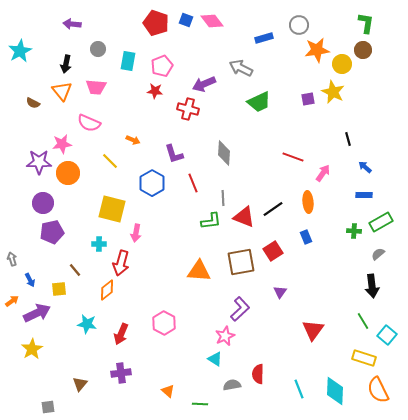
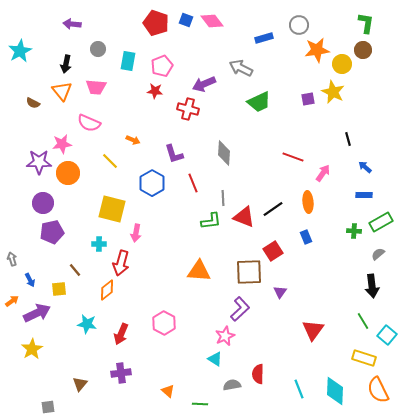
brown square at (241, 262): moved 8 px right, 10 px down; rotated 8 degrees clockwise
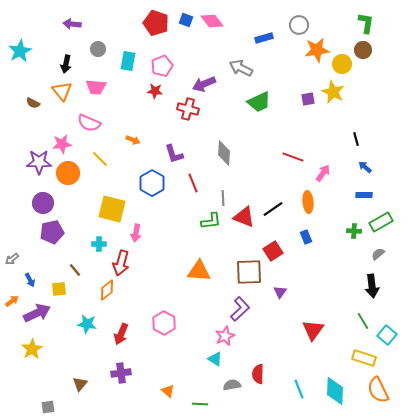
black line at (348, 139): moved 8 px right
yellow line at (110, 161): moved 10 px left, 2 px up
gray arrow at (12, 259): rotated 112 degrees counterclockwise
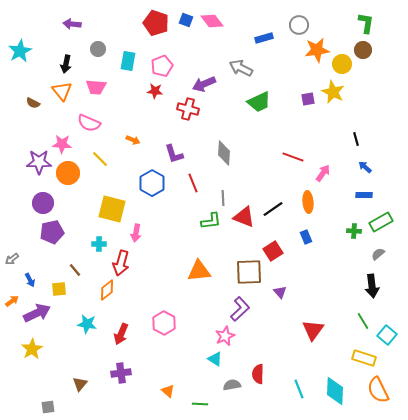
pink star at (62, 144): rotated 12 degrees clockwise
orange triangle at (199, 271): rotated 10 degrees counterclockwise
purple triangle at (280, 292): rotated 16 degrees counterclockwise
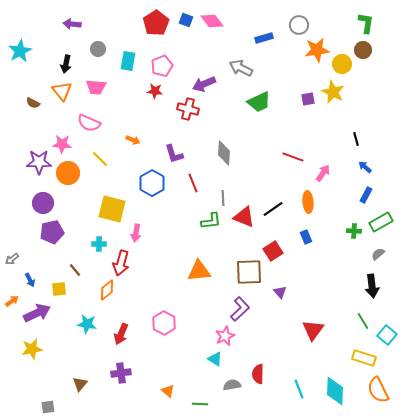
red pentagon at (156, 23): rotated 20 degrees clockwise
blue rectangle at (364, 195): moved 2 px right; rotated 63 degrees counterclockwise
yellow star at (32, 349): rotated 20 degrees clockwise
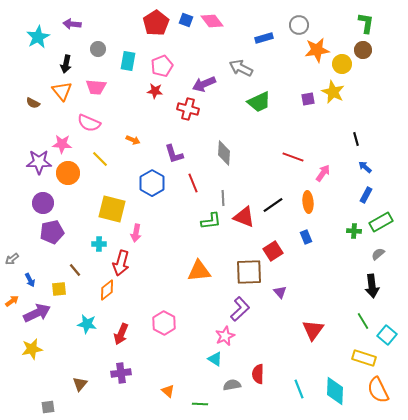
cyan star at (20, 51): moved 18 px right, 14 px up
black line at (273, 209): moved 4 px up
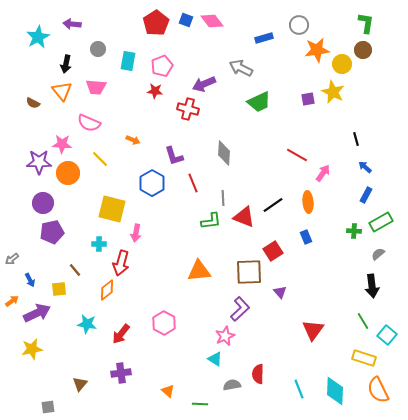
purple L-shape at (174, 154): moved 2 px down
red line at (293, 157): moved 4 px right, 2 px up; rotated 10 degrees clockwise
red arrow at (121, 334): rotated 15 degrees clockwise
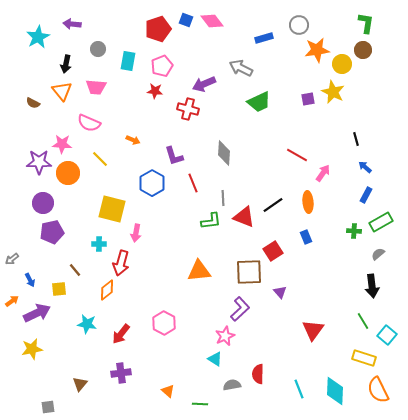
red pentagon at (156, 23): moved 2 px right, 6 px down; rotated 15 degrees clockwise
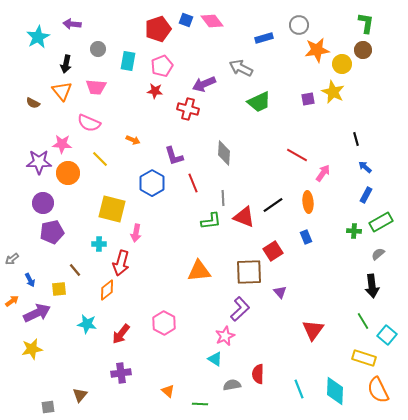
brown triangle at (80, 384): moved 11 px down
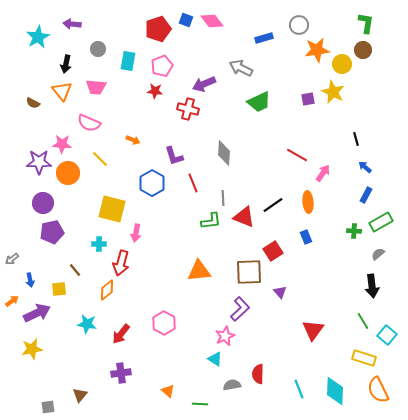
blue arrow at (30, 280): rotated 16 degrees clockwise
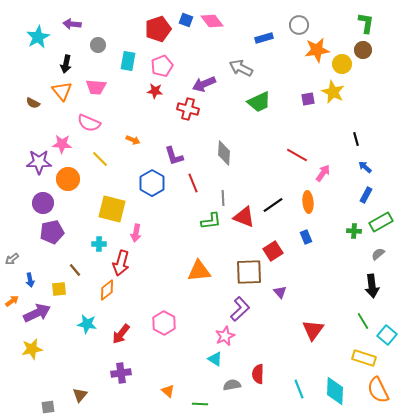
gray circle at (98, 49): moved 4 px up
orange circle at (68, 173): moved 6 px down
